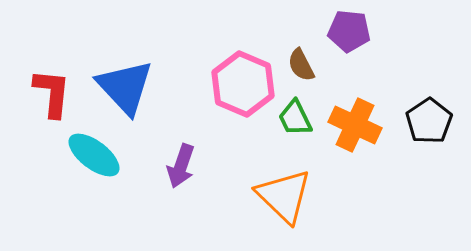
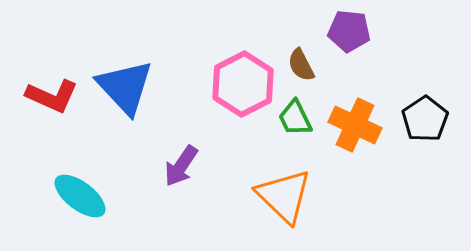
pink hexagon: rotated 10 degrees clockwise
red L-shape: moved 3 px down; rotated 108 degrees clockwise
black pentagon: moved 4 px left, 2 px up
cyan ellipse: moved 14 px left, 41 px down
purple arrow: rotated 15 degrees clockwise
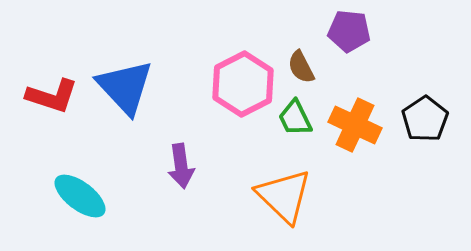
brown semicircle: moved 2 px down
red L-shape: rotated 6 degrees counterclockwise
purple arrow: rotated 42 degrees counterclockwise
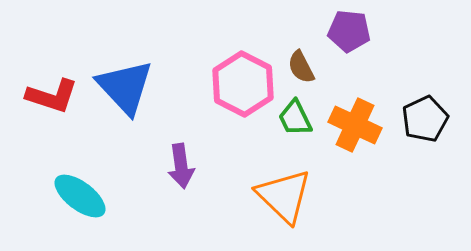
pink hexagon: rotated 6 degrees counterclockwise
black pentagon: rotated 9 degrees clockwise
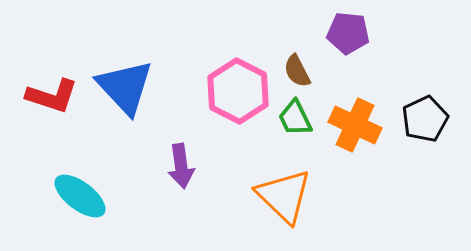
purple pentagon: moved 1 px left, 2 px down
brown semicircle: moved 4 px left, 4 px down
pink hexagon: moved 5 px left, 7 px down
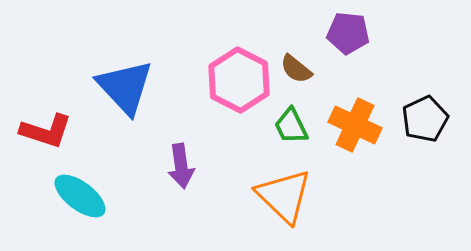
brown semicircle: moved 1 px left, 2 px up; rotated 24 degrees counterclockwise
pink hexagon: moved 1 px right, 11 px up
red L-shape: moved 6 px left, 35 px down
green trapezoid: moved 4 px left, 8 px down
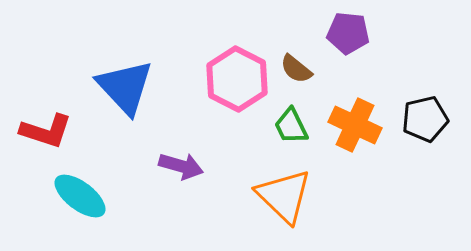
pink hexagon: moved 2 px left, 1 px up
black pentagon: rotated 12 degrees clockwise
purple arrow: rotated 66 degrees counterclockwise
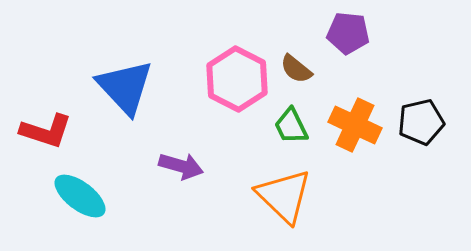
black pentagon: moved 4 px left, 3 px down
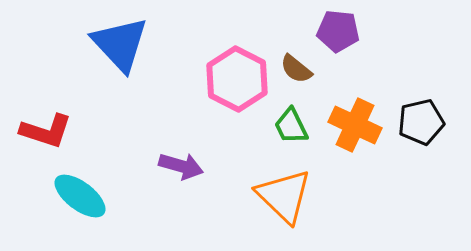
purple pentagon: moved 10 px left, 2 px up
blue triangle: moved 5 px left, 43 px up
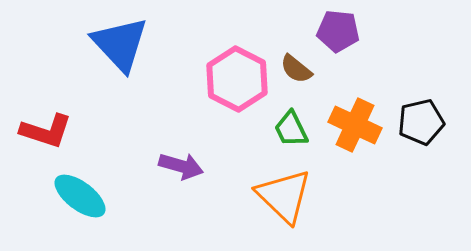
green trapezoid: moved 3 px down
